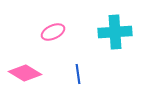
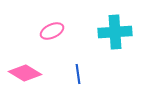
pink ellipse: moved 1 px left, 1 px up
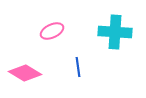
cyan cross: rotated 8 degrees clockwise
blue line: moved 7 px up
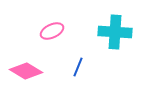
blue line: rotated 30 degrees clockwise
pink diamond: moved 1 px right, 2 px up
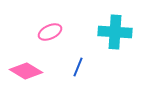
pink ellipse: moved 2 px left, 1 px down
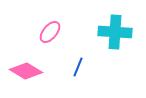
pink ellipse: rotated 25 degrees counterclockwise
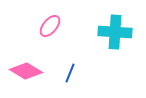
pink ellipse: moved 6 px up
blue line: moved 8 px left, 6 px down
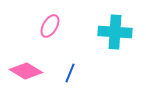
pink ellipse: rotated 10 degrees counterclockwise
